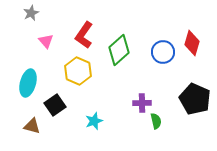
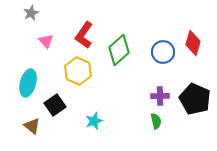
red diamond: moved 1 px right
purple cross: moved 18 px right, 7 px up
brown triangle: rotated 24 degrees clockwise
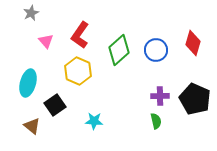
red L-shape: moved 4 px left
blue circle: moved 7 px left, 2 px up
cyan star: rotated 24 degrees clockwise
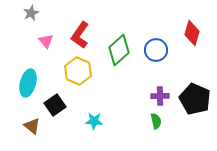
red diamond: moved 1 px left, 10 px up
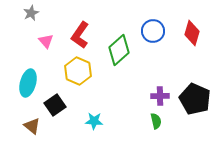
blue circle: moved 3 px left, 19 px up
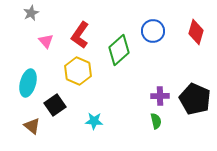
red diamond: moved 4 px right, 1 px up
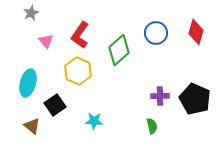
blue circle: moved 3 px right, 2 px down
green semicircle: moved 4 px left, 5 px down
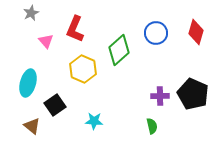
red L-shape: moved 5 px left, 6 px up; rotated 12 degrees counterclockwise
yellow hexagon: moved 5 px right, 2 px up
black pentagon: moved 2 px left, 5 px up
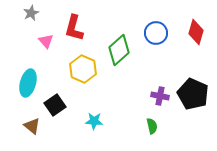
red L-shape: moved 1 px left, 1 px up; rotated 8 degrees counterclockwise
purple cross: rotated 12 degrees clockwise
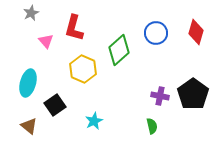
black pentagon: rotated 12 degrees clockwise
cyan star: rotated 30 degrees counterclockwise
brown triangle: moved 3 px left
